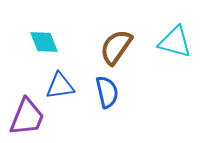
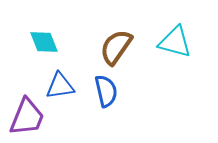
blue semicircle: moved 1 px left, 1 px up
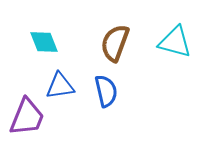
brown semicircle: moved 1 px left, 4 px up; rotated 15 degrees counterclockwise
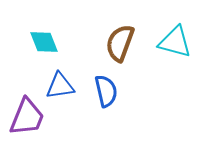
brown semicircle: moved 5 px right
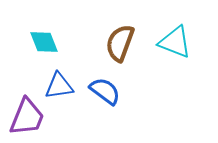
cyan triangle: rotated 6 degrees clockwise
blue triangle: moved 1 px left
blue semicircle: moved 1 px left; rotated 40 degrees counterclockwise
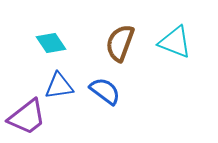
cyan diamond: moved 7 px right, 1 px down; rotated 12 degrees counterclockwise
purple trapezoid: rotated 30 degrees clockwise
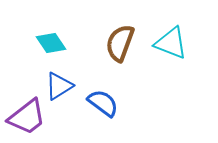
cyan triangle: moved 4 px left, 1 px down
blue triangle: rotated 24 degrees counterclockwise
blue semicircle: moved 2 px left, 12 px down
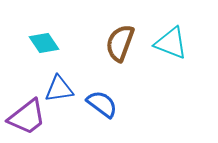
cyan diamond: moved 7 px left
blue triangle: moved 3 px down; rotated 24 degrees clockwise
blue semicircle: moved 1 px left, 1 px down
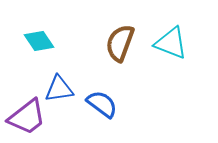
cyan diamond: moved 5 px left, 2 px up
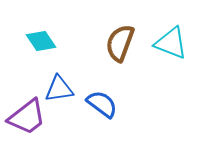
cyan diamond: moved 2 px right
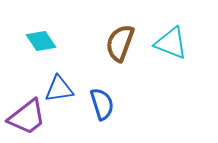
blue semicircle: rotated 36 degrees clockwise
